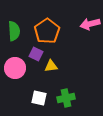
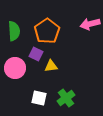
green cross: rotated 24 degrees counterclockwise
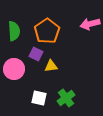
pink circle: moved 1 px left, 1 px down
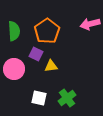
green cross: moved 1 px right
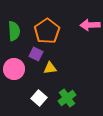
pink arrow: moved 1 px down; rotated 12 degrees clockwise
yellow triangle: moved 1 px left, 2 px down
white square: rotated 28 degrees clockwise
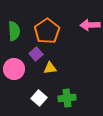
purple square: rotated 24 degrees clockwise
green cross: rotated 30 degrees clockwise
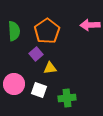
pink circle: moved 15 px down
white square: moved 8 px up; rotated 21 degrees counterclockwise
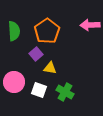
yellow triangle: rotated 16 degrees clockwise
pink circle: moved 2 px up
green cross: moved 2 px left, 6 px up; rotated 36 degrees clockwise
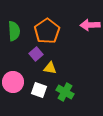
pink circle: moved 1 px left
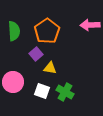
white square: moved 3 px right, 1 px down
